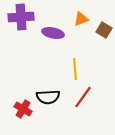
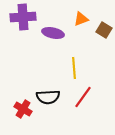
purple cross: moved 2 px right
yellow line: moved 1 px left, 1 px up
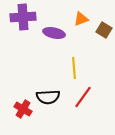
purple ellipse: moved 1 px right
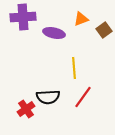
brown square: rotated 21 degrees clockwise
red cross: moved 3 px right; rotated 24 degrees clockwise
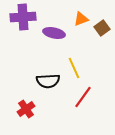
brown square: moved 2 px left, 2 px up
yellow line: rotated 20 degrees counterclockwise
black semicircle: moved 16 px up
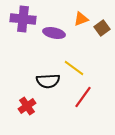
purple cross: moved 2 px down; rotated 10 degrees clockwise
yellow line: rotated 30 degrees counterclockwise
red cross: moved 1 px right, 3 px up
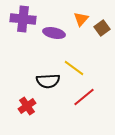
orange triangle: rotated 28 degrees counterclockwise
red line: moved 1 px right; rotated 15 degrees clockwise
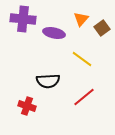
yellow line: moved 8 px right, 9 px up
red cross: rotated 36 degrees counterclockwise
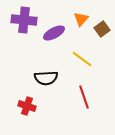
purple cross: moved 1 px right, 1 px down
brown square: moved 1 px down
purple ellipse: rotated 40 degrees counterclockwise
black semicircle: moved 2 px left, 3 px up
red line: rotated 70 degrees counterclockwise
